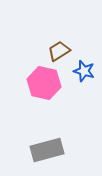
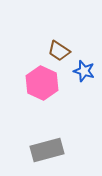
brown trapezoid: rotated 115 degrees counterclockwise
pink hexagon: moved 2 px left; rotated 12 degrees clockwise
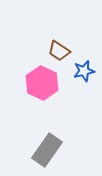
blue star: rotated 30 degrees counterclockwise
gray rectangle: rotated 40 degrees counterclockwise
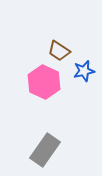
pink hexagon: moved 2 px right, 1 px up
gray rectangle: moved 2 px left
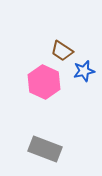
brown trapezoid: moved 3 px right
gray rectangle: moved 1 px up; rotated 76 degrees clockwise
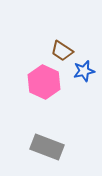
gray rectangle: moved 2 px right, 2 px up
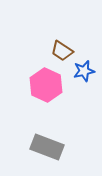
pink hexagon: moved 2 px right, 3 px down
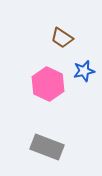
brown trapezoid: moved 13 px up
pink hexagon: moved 2 px right, 1 px up
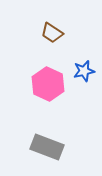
brown trapezoid: moved 10 px left, 5 px up
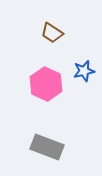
pink hexagon: moved 2 px left
